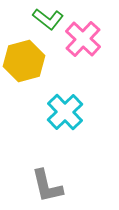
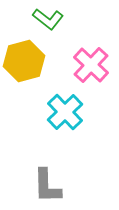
pink cross: moved 8 px right, 26 px down
gray L-shape: rotated 12 degrees clockwise
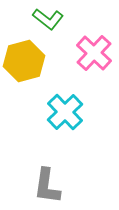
pink cross: moved 3 px right, 12 px up
gray L-shape: rotated 9 degrees clockwise
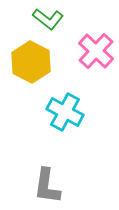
pink cross: moved 2 px right, 2 px up
yellow hexagon: moved 7 px right, 1 px down; rotated 18 degrees counterclockwise
cyan cross: rotated 18 degrees counterclockwise
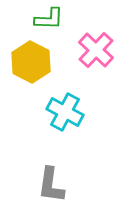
green L-shape: moved 1 px right; rotated 36 degrees counterclockwise
pink cross: moved 1 px up
gray L-shape: moved 4 px right, 1 px up
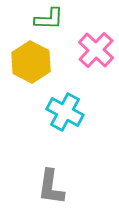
gray L-shape: moved 2 px down
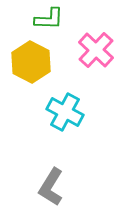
gray L-shape: rotated 24 degrees clockwise
